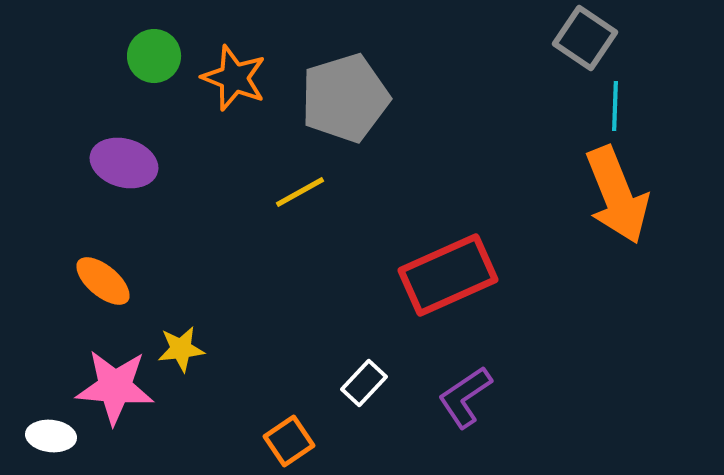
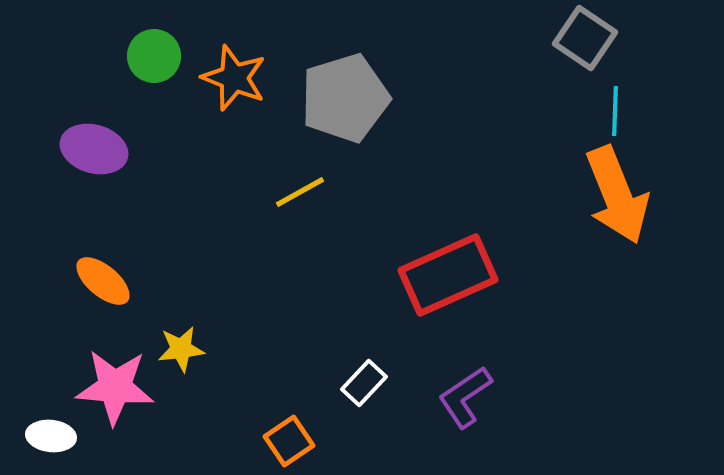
cyan line: moved 5 px down
purple ellipse: moved 30 px left, 14 px up
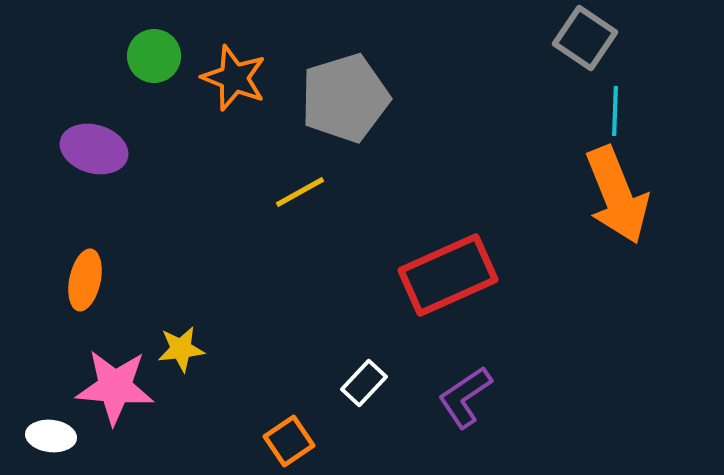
orange ellipse: moved 18 px left, 1 px up; rotated 62 degrees clockwise
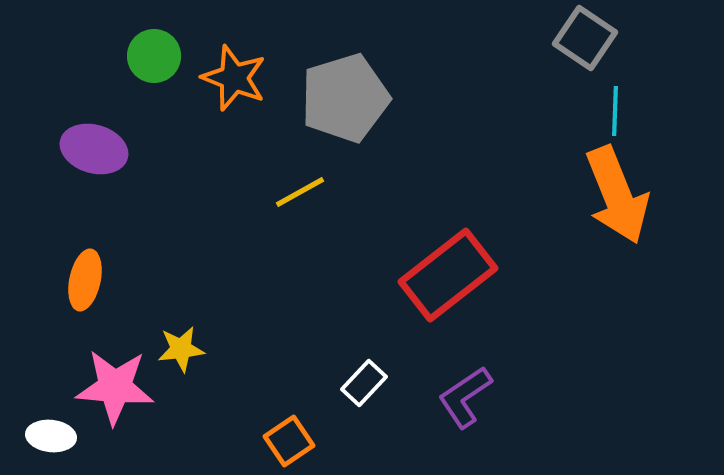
red rectangle: rotated 14 degrees counterclockwise
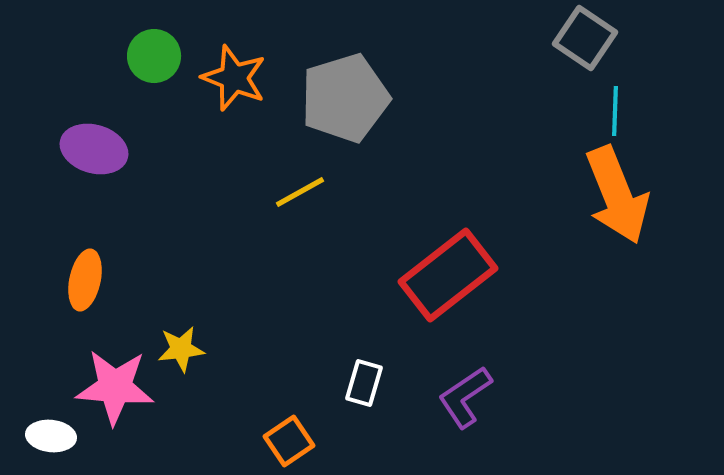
white rectangle: rotated 27 degrees counterclockwise
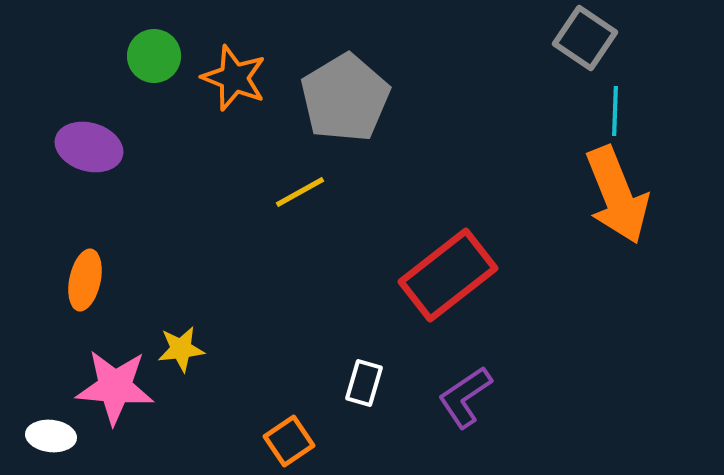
gray pentagon: rotated 14 degrees counterclockwise
purple ellipse: moved 5 px left, 2 px up
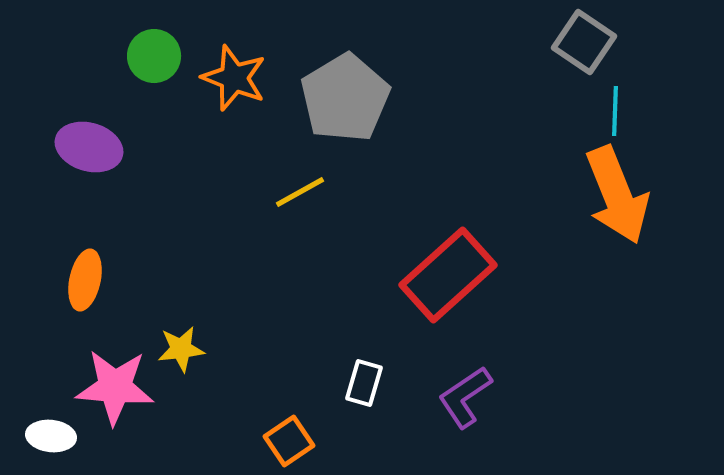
gray square: moved 1 px left, 4 px down
red rectangle: rotated 4 degrees counterclockwise
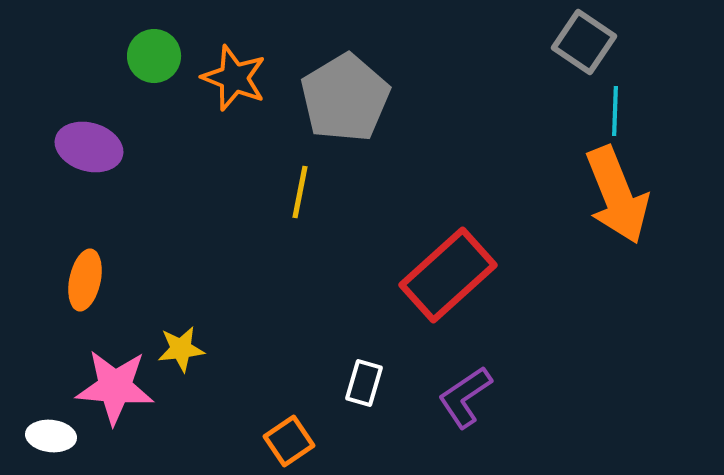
yellow line: rotated 50 degrees counterclockwise
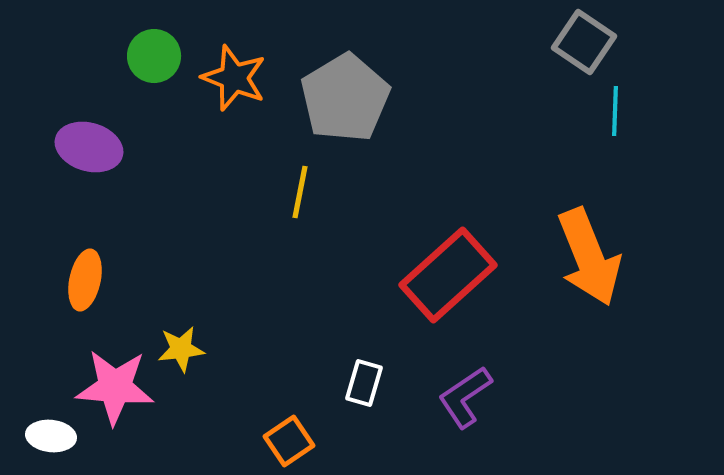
orange arrow: moved 28 px left, 62 px down
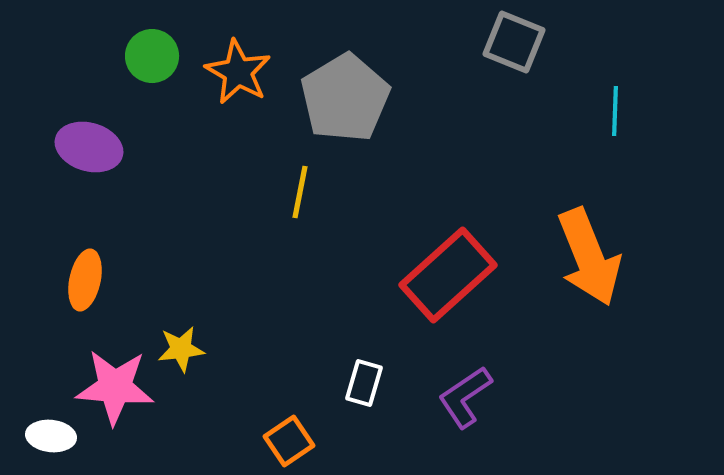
gray square: moved 70 px left; rotated 12 degrees counterclockwise
green circle: moved 2 px left
orange star: moved 4 px right, 6 px up; rotated 8 degrees clockwise
